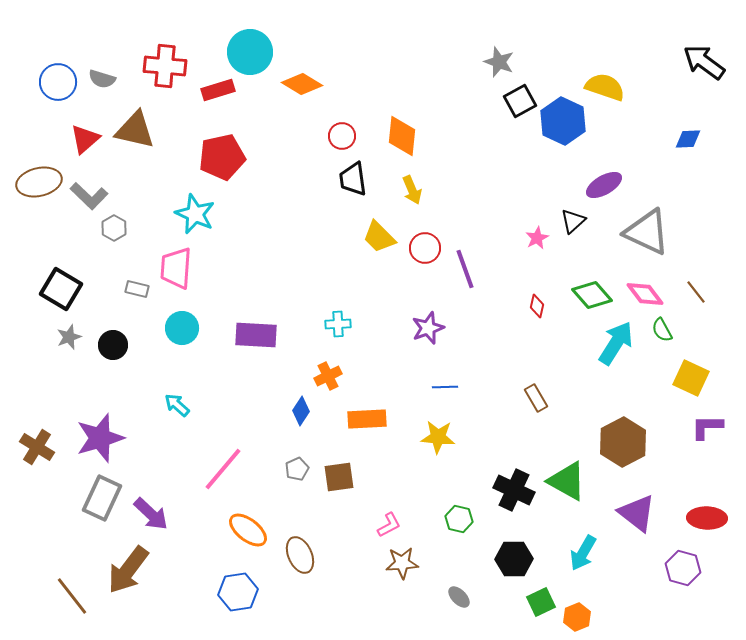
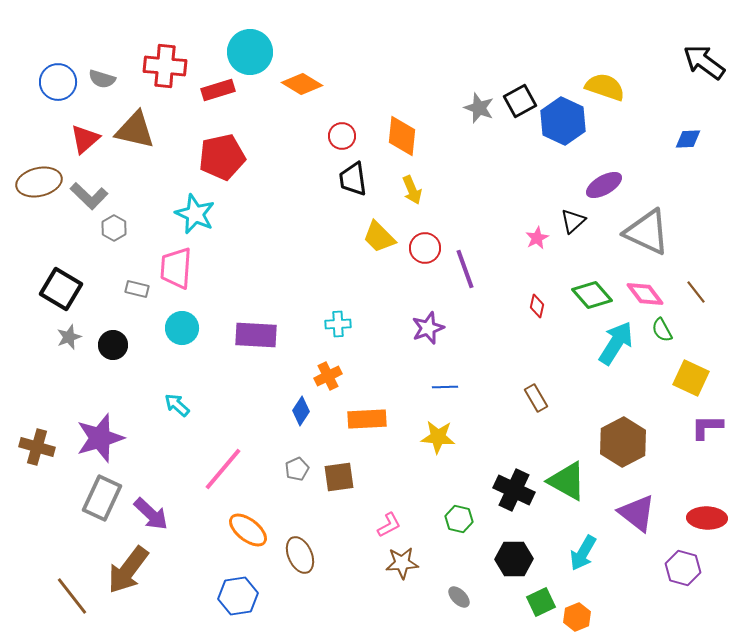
gray star at (499, 62): moved 20 px left, 46 px down
brown cross at (37, 447): rotated 16 degrees counterclockwise
blue hexagon at (238, 592): moved 4 px down
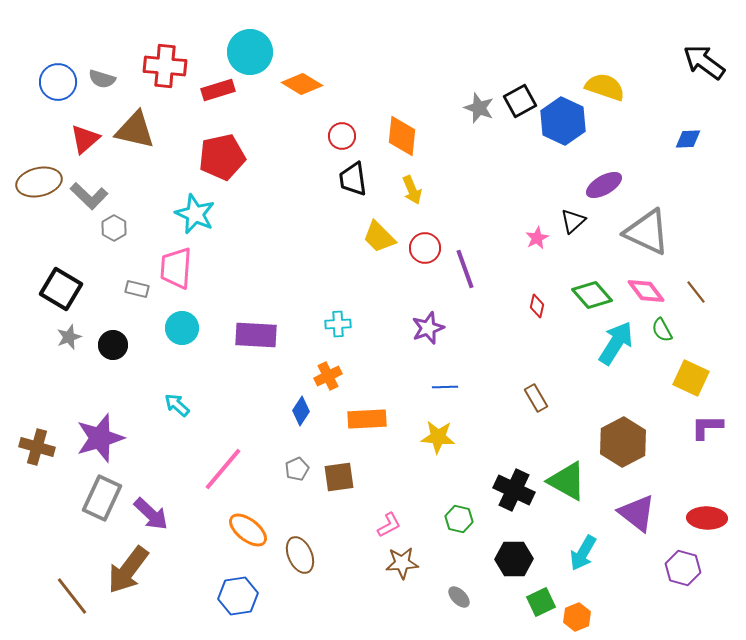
pink diamond at (645, 294): moved 1 px right, 3 px up
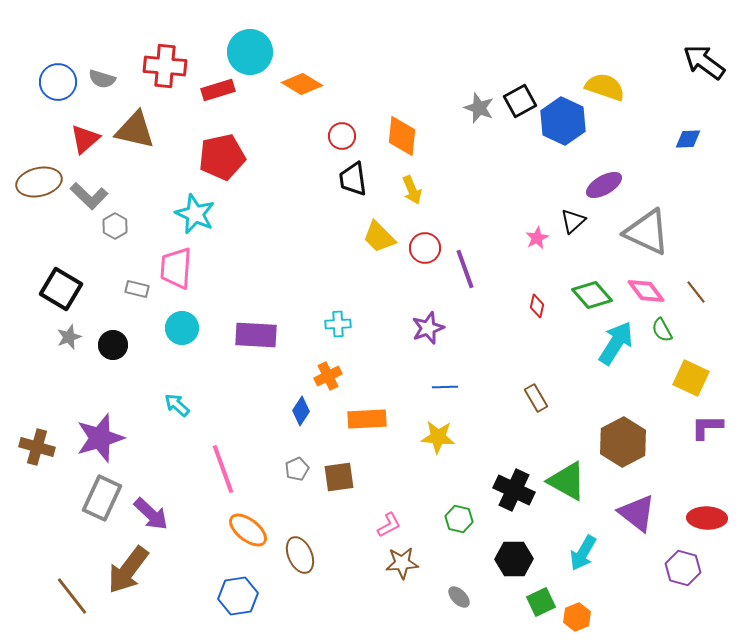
gray hexagon at (114, 228): moved 1 px right, 2 px up
pink line at (223, 469): rotated 60 degrees counterclockwise
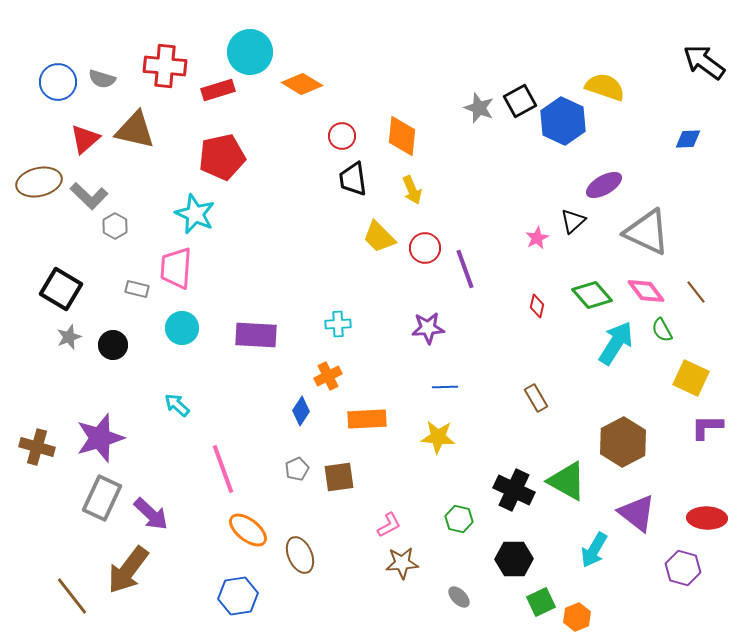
purple star at (428, 328): rotated 16 degrees clockwise
cyan arrow at (583, 553): moved 11 px right, 3 px up
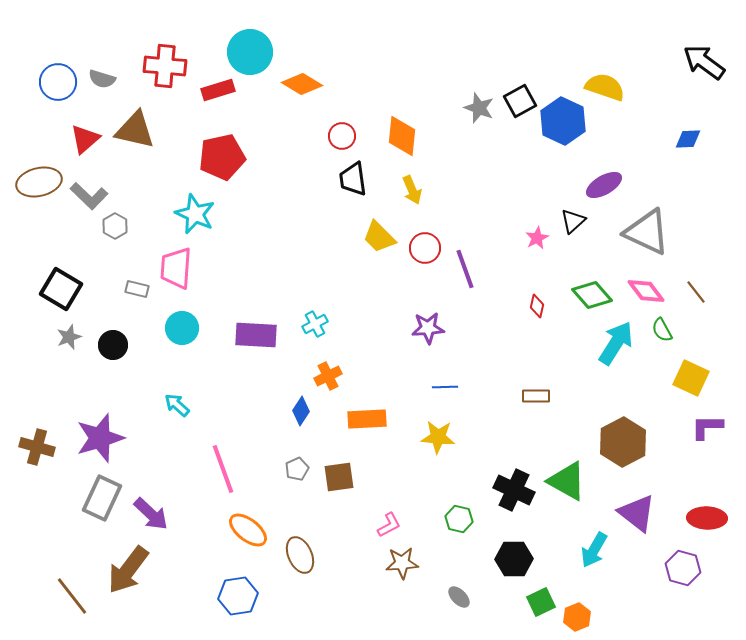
cyan cross at (338, 324): moved 23 px left; rotated 25 degrees counterclockwise
brown rectangle at (536, 398): moved 2 px up; rotated 60 degrees counterclockwise
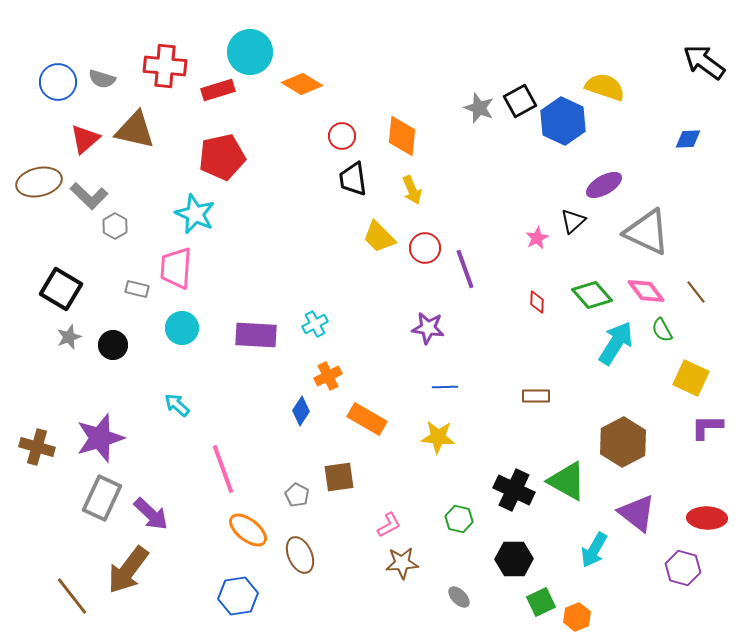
red diamond at (537, 306): moved 4 px up; rotated 10 degrees counterclockwise
purple star at (428, 328): rotated 12 degrees clockwise
orange rectangle at (367, 419): rotated 33 degrees clockwise
gray pentagon at (297, 469): moved 26 px down; rotated 20 degrees counterclockwise
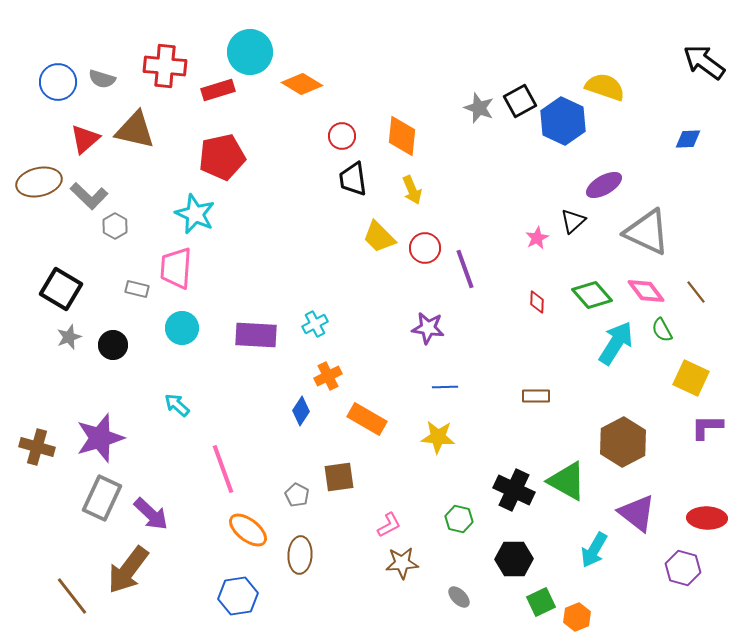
brown ellipse at (300, 555): rotated 27 degrees clockwise
